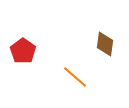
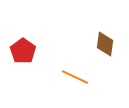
orange line: rotated 16 degrees counterclockwise
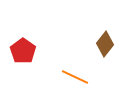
brown diamond: rotated 30 degrees clockwise
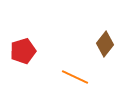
red pentagon: rotated 20 degrees clockwise
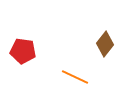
red pentagon: rotated 25 degrees clockwise
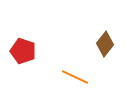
red pentagon: rotated 10 degrees clockwise
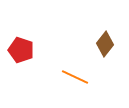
red pentagon: moved 2 px left, 1 px up
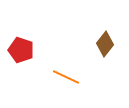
orange line: moved 9 px left
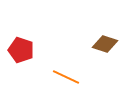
brown diamond: rotated 70 degrees clockwise
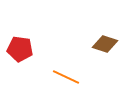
red pentagon: moved 1 px left, 1 px up; rotated 10 degrees counterclockwise
